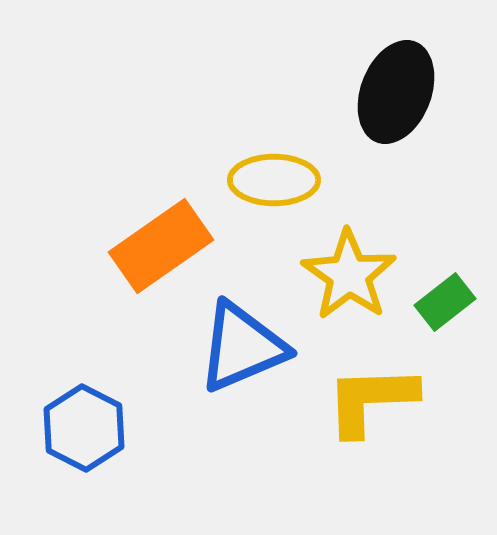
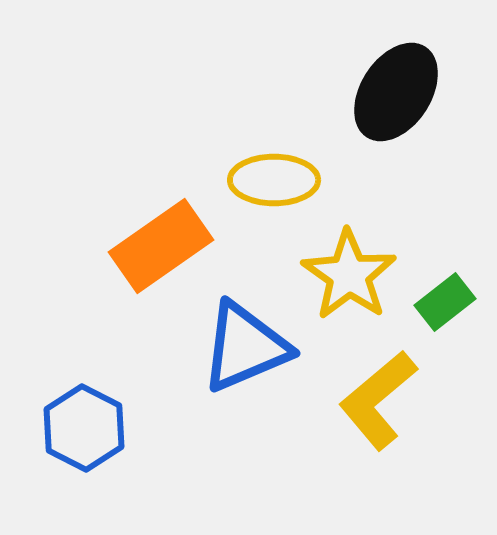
black ellipse: rotated 12 degrees clockwise
blue triangle: moved 3 px right
yellow L-shape: moved 7 px right; rotated 38 degrees counterclockwise
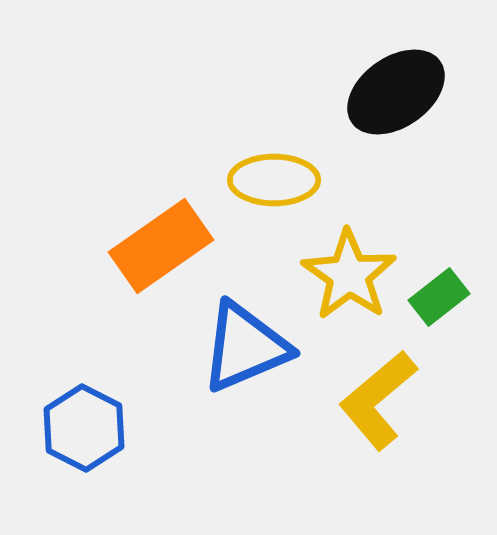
black ellipse: rotated 22 degrees clockwise
green rectangle: moved 6 px left, 5 px up
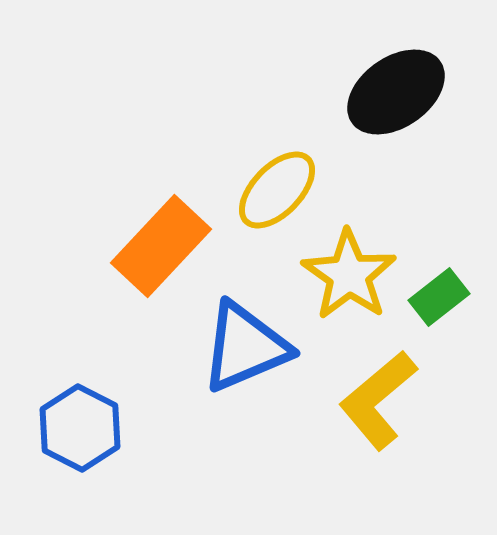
yellow ellipse: moved 3 px right, 10 px down; rotated 46 degrees counterclockwise
orange rectangle: rotated 12 degrees counterclockwise
blue hexagon: moved 4 px left
